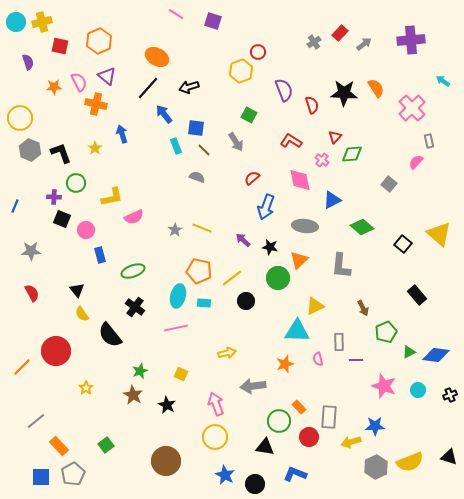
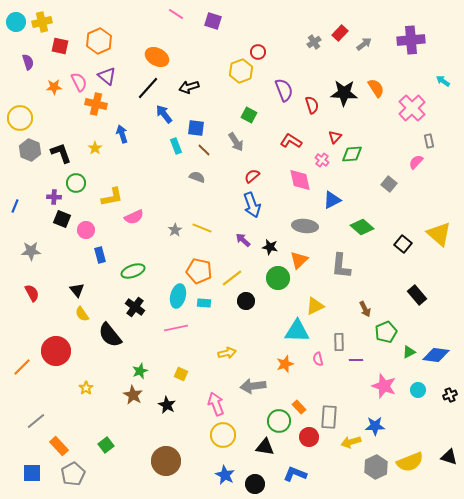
red semicircle at (252, 178): moved 2 px up
blue arrow at (266, 207): moved 14 px left, 2 px up; rotated 40 degrees counterclockwise
brown arrow at (363, 308): moved 2 px right, 1 px down
yellow circle at (215, 437): moved 8 px right, 2 px up
blue square at (41, 477): moved 9 px left, 4 px up
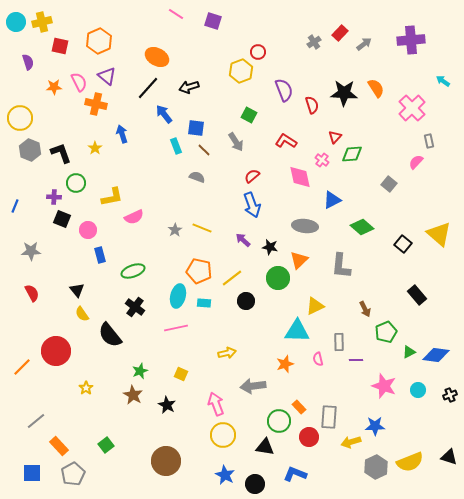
red L-shape at (291, 141): moved 5 px left
pink diamond at (300, 180): moved 3 px up
pink circle at (86, 230): moved 2 px right
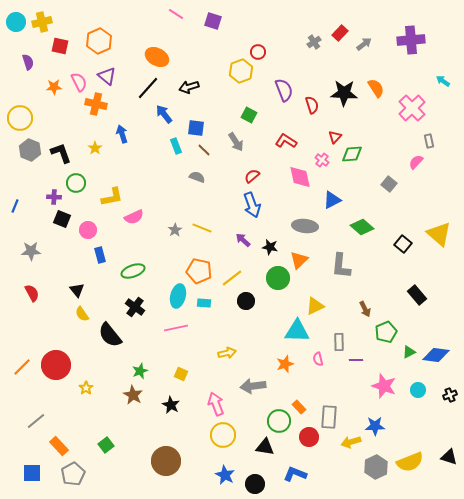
red circle at (56, 351): moved 14 px down
black star at (167, 405): moved 4 px right
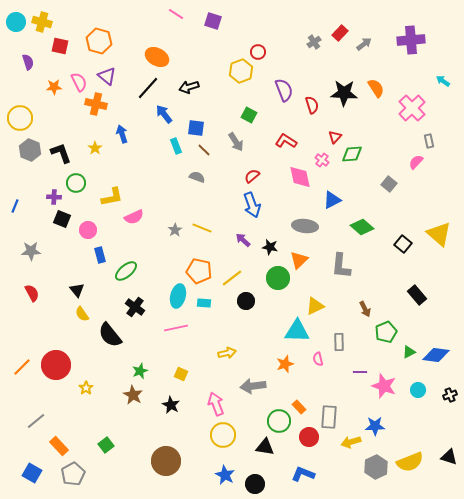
yellow cross at (42, 22): rotated 30 degrees clockwise
orange hexagon at (99, 41): rotated 20 degrees counterclockwise
green ellipse at (133, 271): moved 7 px left; rotated 20 degrees counterclockwise
purple line at (356, 360): moved 4 px right, 12 px down
blue square at (32, 473): rotated 30 degrees clockwise
blue L-shape at (295, 474): moved 8 px right
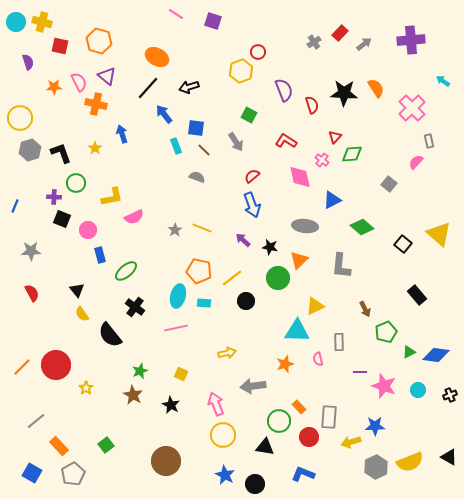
gray hexagon at (30, 150): rotated 20 degrees clockwise
black triangle at (449, 457): rotated 12 degrees clockwise
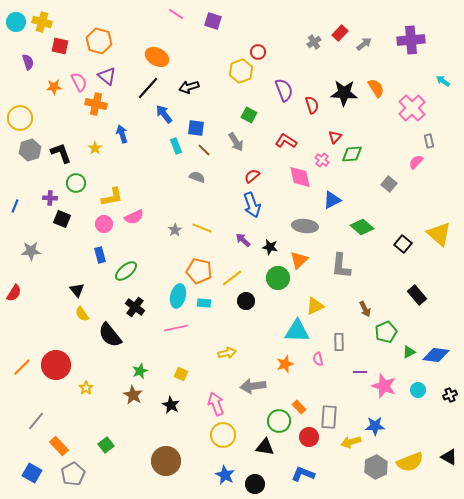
purple cross at (54, 197): moved 4 px left, 1 px down
pink circle at (88, 230): moved 16 px right, 6 px up
red semicircle at (32, 293): moved 18 px left; rotated 60 degrees clockwise
gray line at (36, 421): rotated 12 degrees counterclockwise
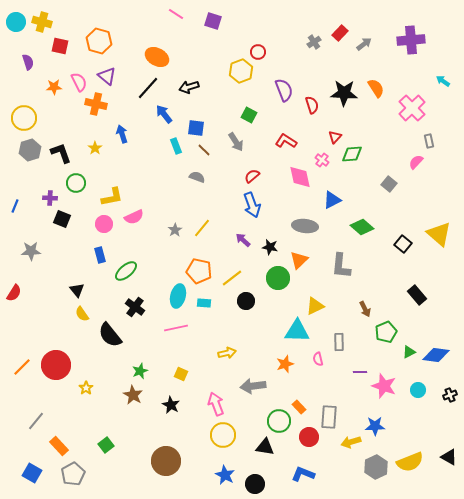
yellow circle at (20, 118): moved 4 px right
yellow line at (202, 228): rotated 72 degrees counterclockwise
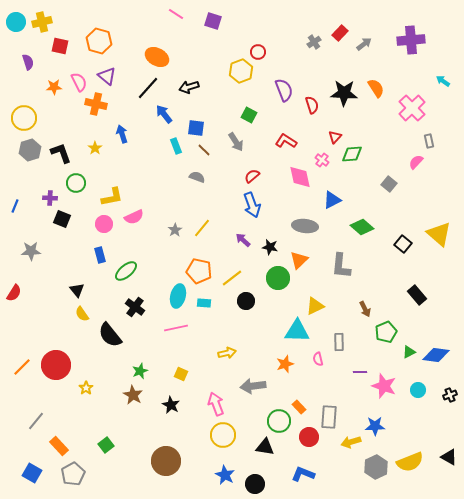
yellow cross at (42, 22): rotated 30 degrees counterclockwise
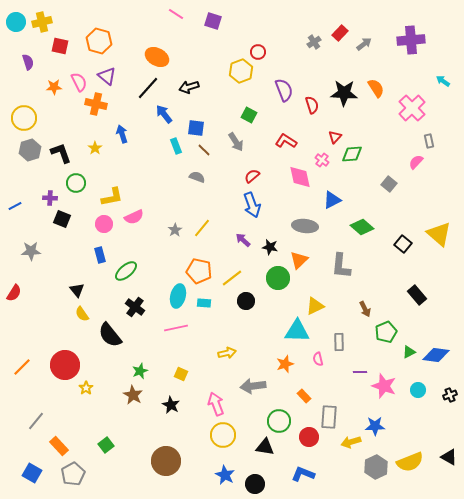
blue line at (15, 206): rotated 40 degrees clockwise
red circle at (56, 365): moved 9 px right
orange rectangle at (299, 407): moved 5 px right, 11 px up
